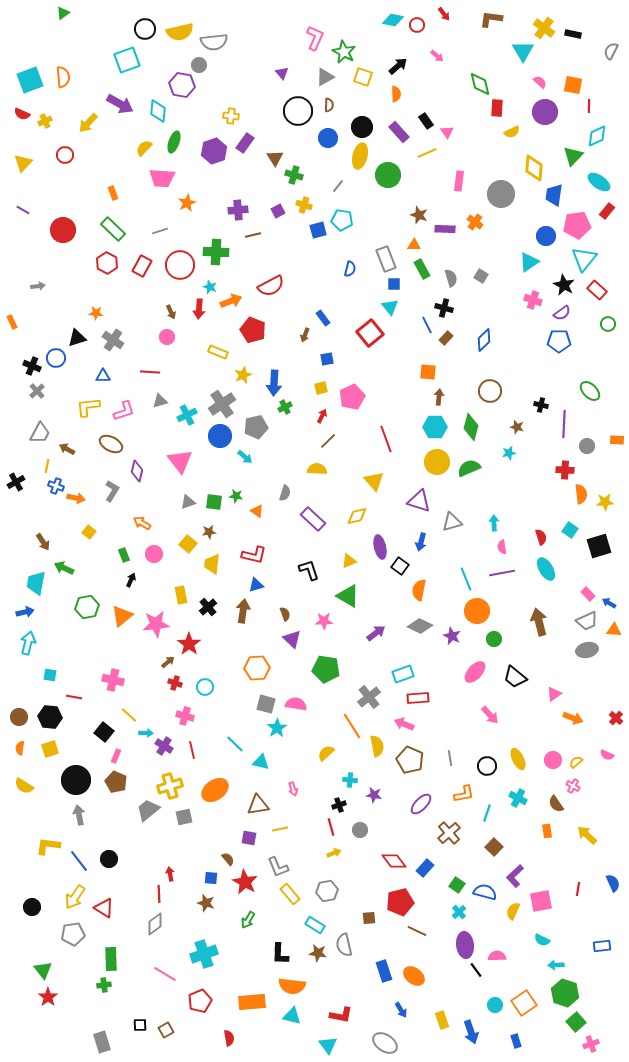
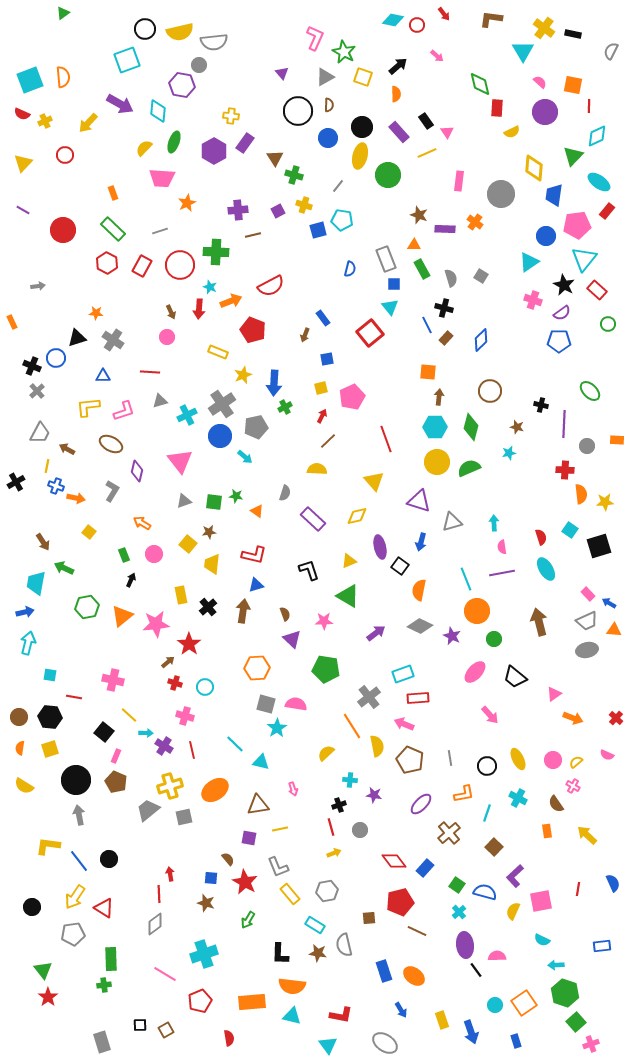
purple hexagon at (214, 151): rotated 10 degrees counterclockwise
blue diamond at (484, 340): moved 3 px left
gray triangle at (188, 502): moved 4 px left, 1 px up
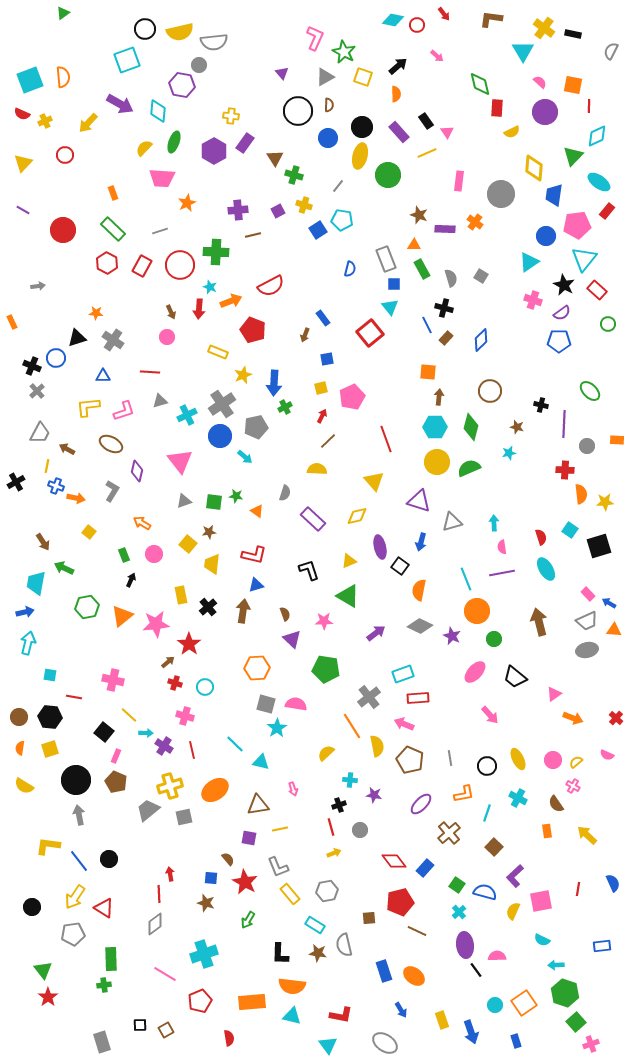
blue square at (318, 230): rotated 18 degrees counterclockwise
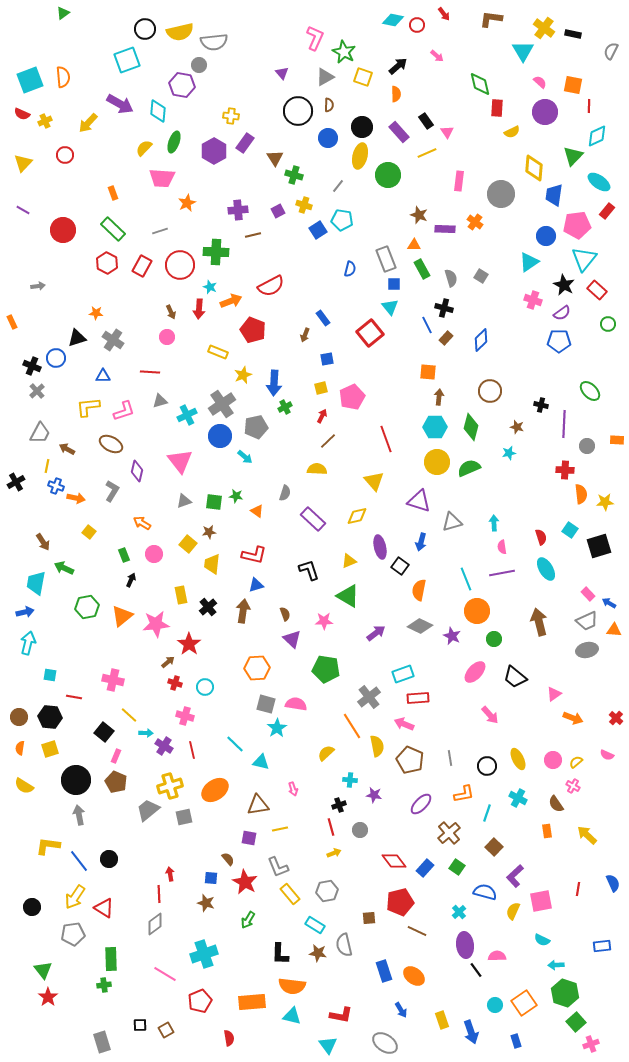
green square at (457, 885): moved 18 px up
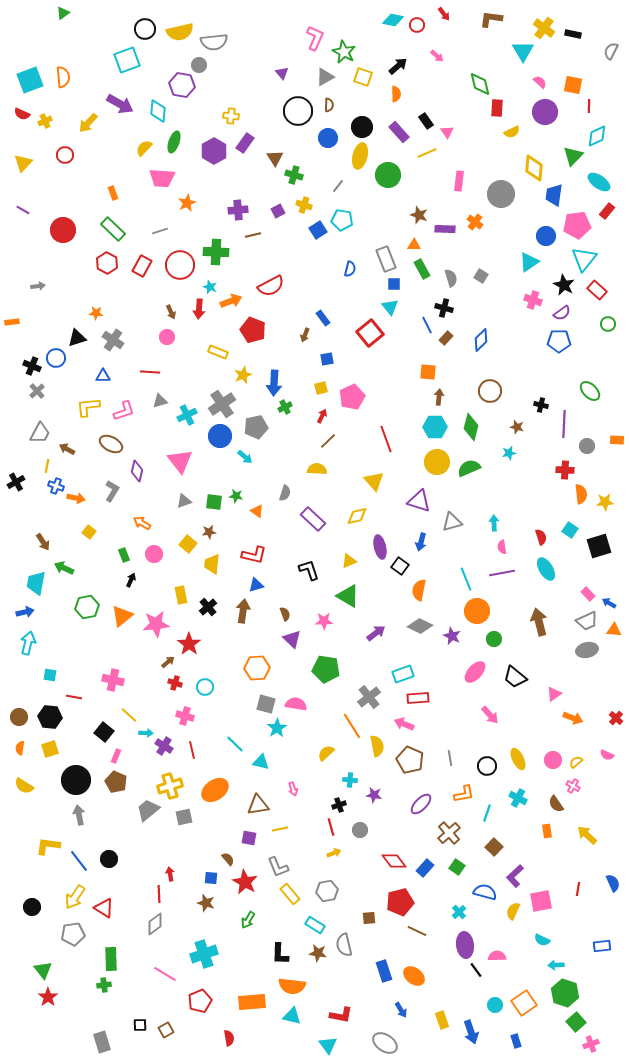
orange rectangle at (12, 322): rotated 72 degrees counterclockwise
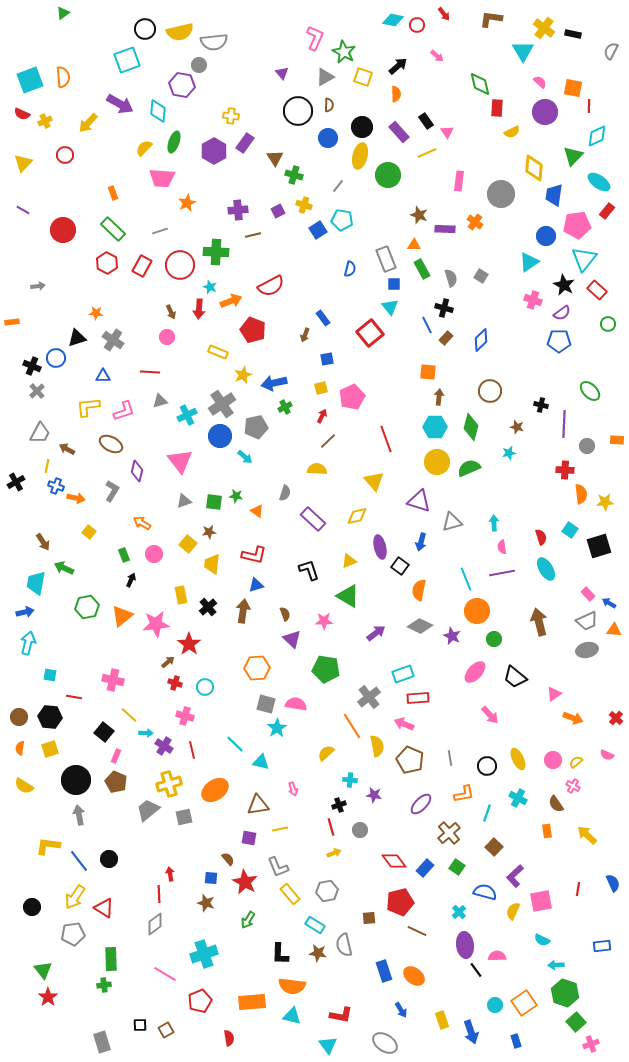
orange square at (573, 85): moved 3 px down
blue arrow at (274, 383): rotated 75 degrees clockwise
yellow cross at (170, 786): moved 1 px left, 2 px up
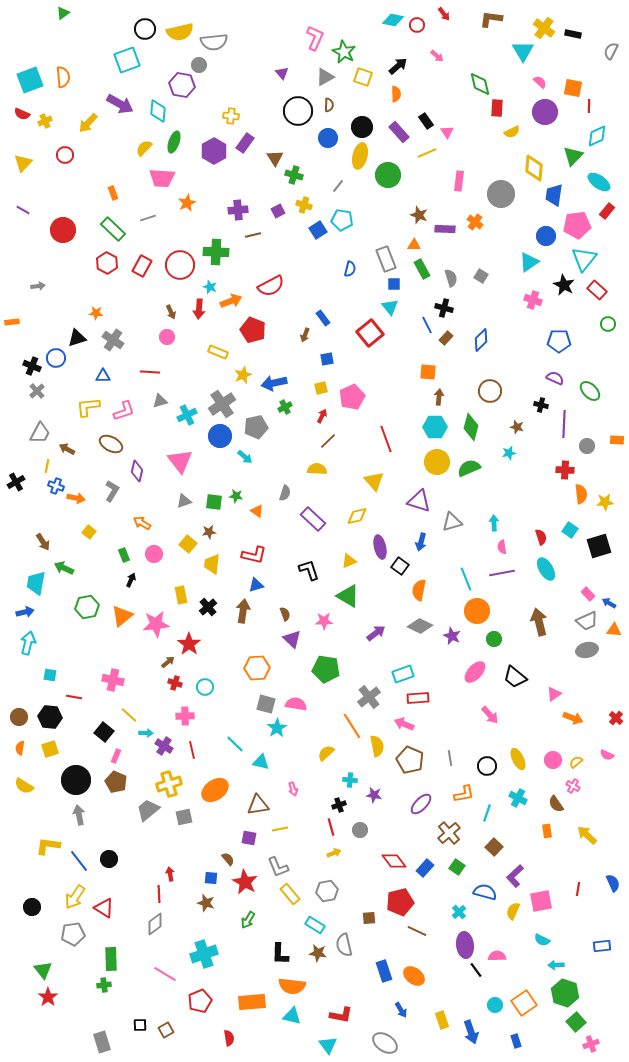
gray line at (160, 231): moved 12 px left, 13 px up
purple semicircle at (562, 313): moved 7 px left, 65 px down; rotated 120 degrees counterclockwise
pink cross at (185, 716): rotated 18 degrees counterclockwise
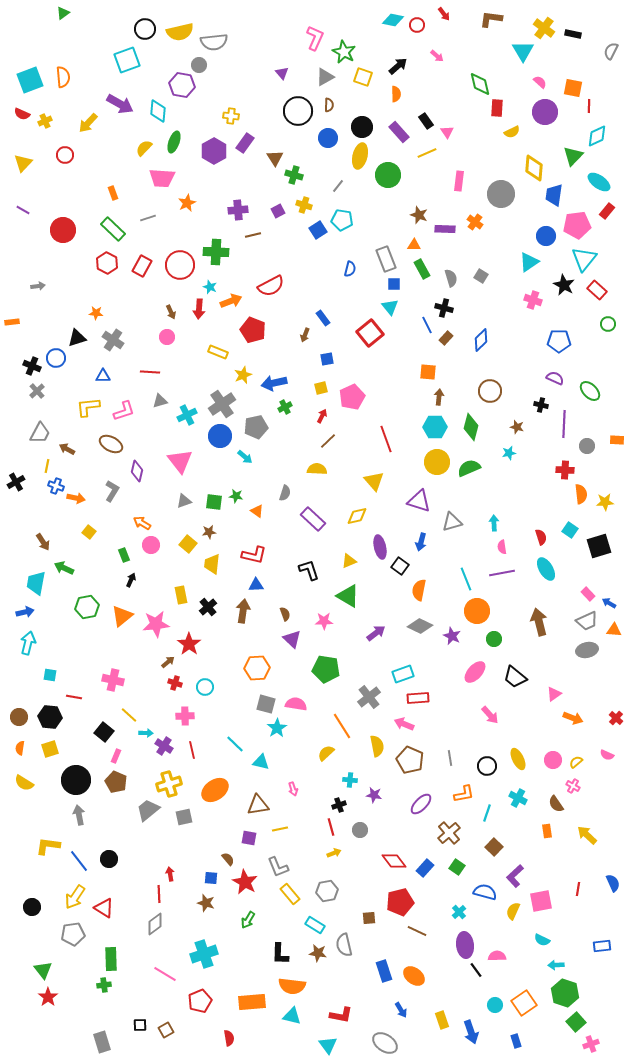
pink circle at (154, 554): moved 3 px left, 9 px up
blue triangle at (256, 585): rotated 14 degrees clockwise
orange line at (352, 726): moved 10 px left
yellow semicircle at (24, 786): moved 3 px up
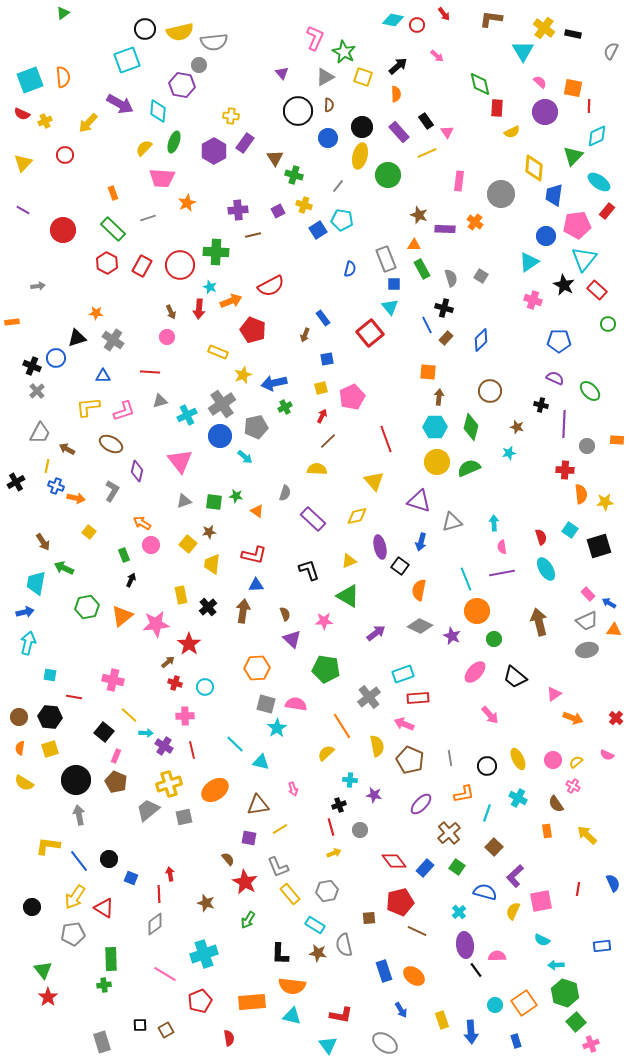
yellow line at (280, 829): rotated 21 degrees counterclockwise
blue square at (211, 878): moved 80 px left; rotated 16 degrees clockwise
blue arrow at (471, 1032): rotated 15 degrees clockwise
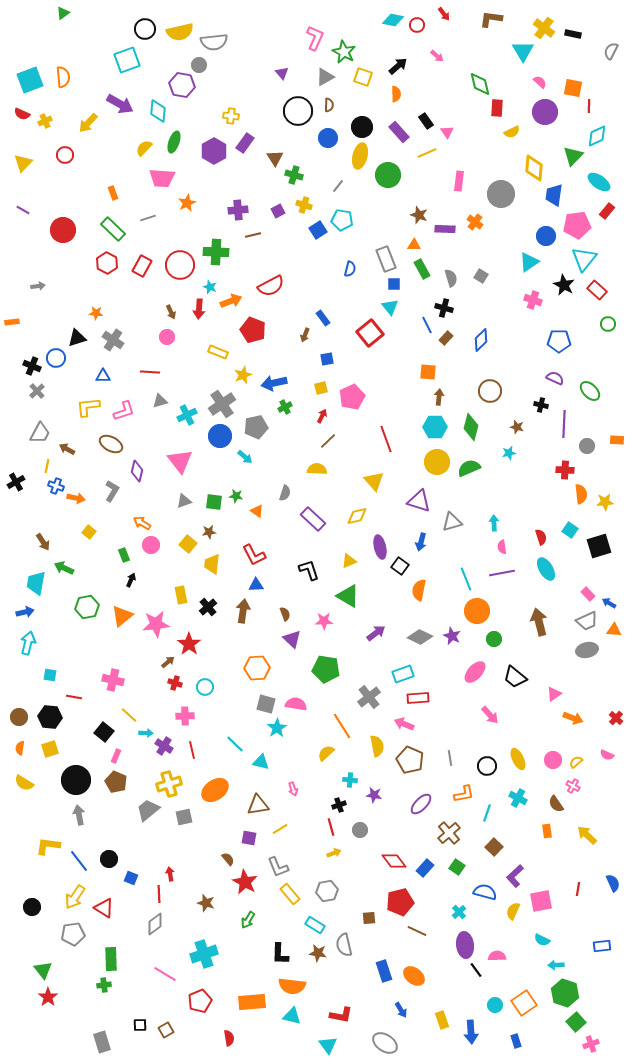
red L-shape at (254, 555): rotated 50 degrees clockwise
gray diamond at (420, 626): moved 11 px down
